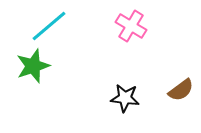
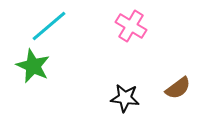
green star: rotated 28 degrees counterclockwise
brown semicircle: moved 3 px left, 2 px up
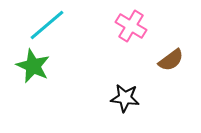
cyan line: moved 2 px left, 1 px up
brown semicircle: moved 7 px left, 28 px up
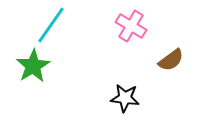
cyan line: moved 4 px right; rotated 15 degrees counterclockwise
green star: rotated 16 degrees clockwise
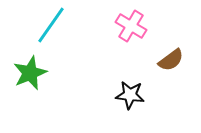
green star: moved 3 px left, 7 px down; rotated 8 degrees clockwise
black star: moved 5 px right, 3 px up
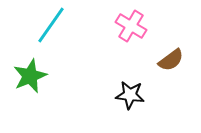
green star: moved 3 px down
